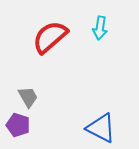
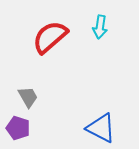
cyan arrow: moved 1 px up
purple pentagon: moved 3 px down
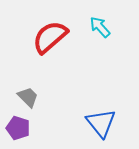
cyan arrow: rotated 130 degrees clockwise
gray trapezoid: rotated 15 degrees counterclockwise
blue triangle: moved 5 px up; rotated 24 degrees clockwise
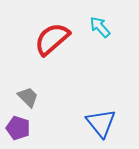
red semicircle: moved 2 px right, 2 px down
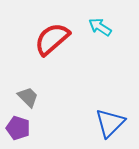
cyan arrow: rotated 15 degrees counterclockwise
blue triangle: moved 9 px right; rotated 24 degrees clockwise
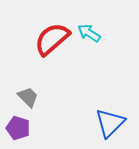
cyan arrow: moved 11 px left, 6 px down
